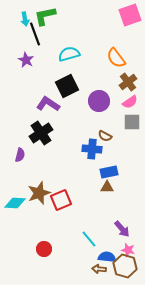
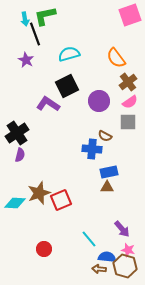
gray square: moved 4 px left
black cross: moved 24 px left
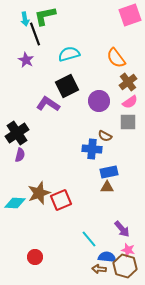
red circle: moved 9 px left, 8 px down
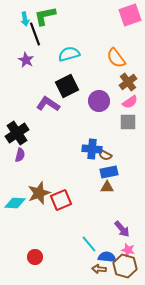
brown semicircle: moved 19 px down
cyan line: moved 5 px down
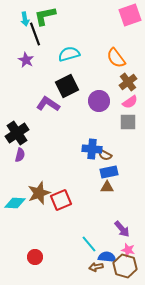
brown arrow: moved 3 px left, 2 px up; rotated 16 degrees counterclockwise
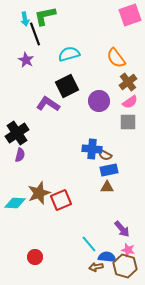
blue rectangle: moved 2 px up
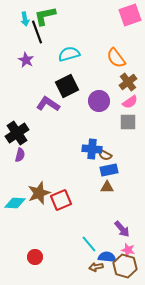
black line: moved 2 px right, 2 px up
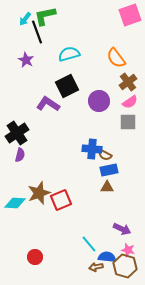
cyan arrow: rotated 48 degrees clockwise
purple arrow: rotated 24 degrees counterclockwise
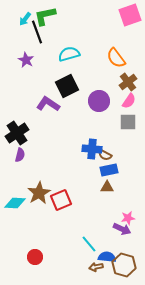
pink semicircle: moved 1 px left, 1 px up; rotated 21 degrees counterclockwise
brown star: rotated 10 degrees counterclockwise
pink star: moved 32 px up; rotated 24 degrees counterclockwise
brown hexagon: moved 1 px left, 1 px up
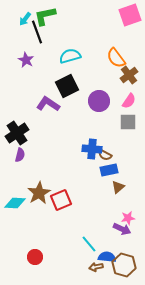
cyan semicircle: moved 1 px right, 2 px down
brown cross: moved 1 px right, 7 px up
brown triangle: moved 11 px right; rotated 40 degrees counterclockwise
